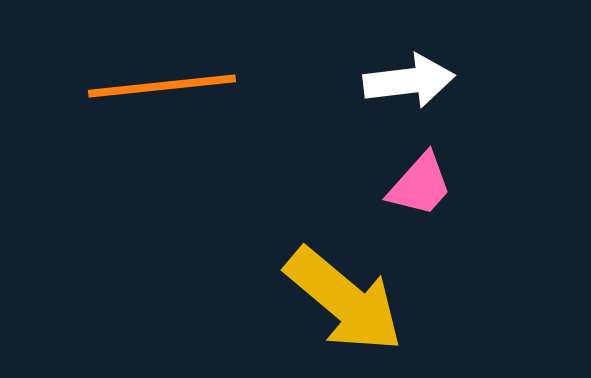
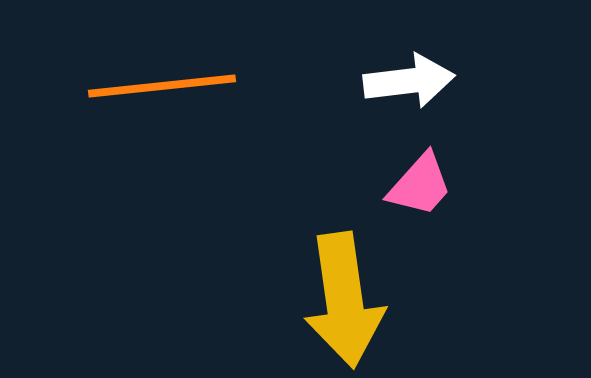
yellow arrow: rotated 42 degrees clockwise
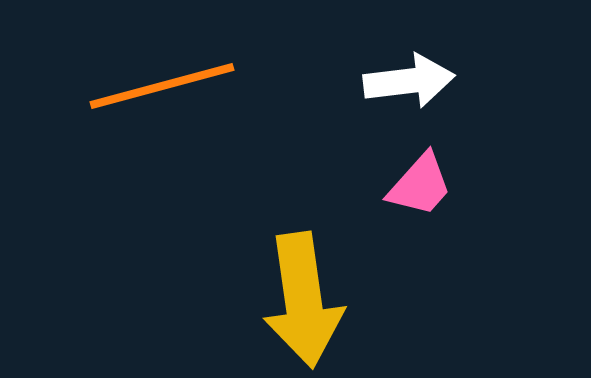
orange line: rotated 9 degrees counterclockwise
yellow arrow: moved 41 px left
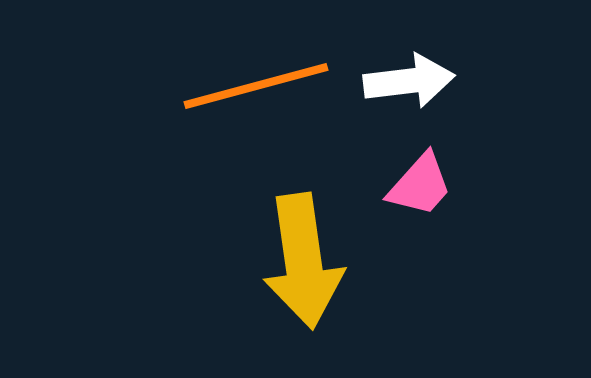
orange line: moved 94 px right
yellow arrow: moved 39 px up
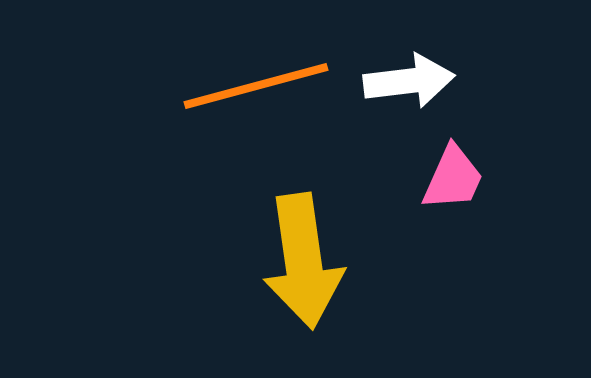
pink trapezoid: moved 33 px right, 7 px up; rotated 18 degrees counterclockwise
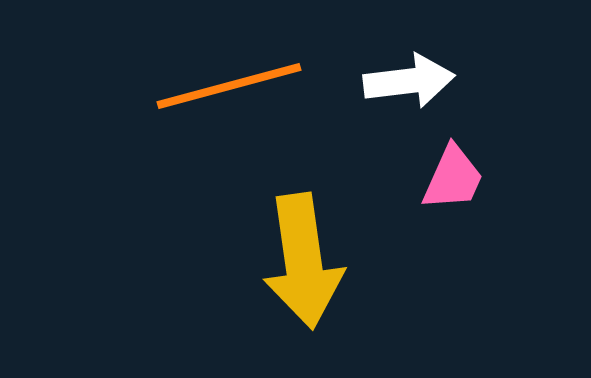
orange line: moved 27 px left
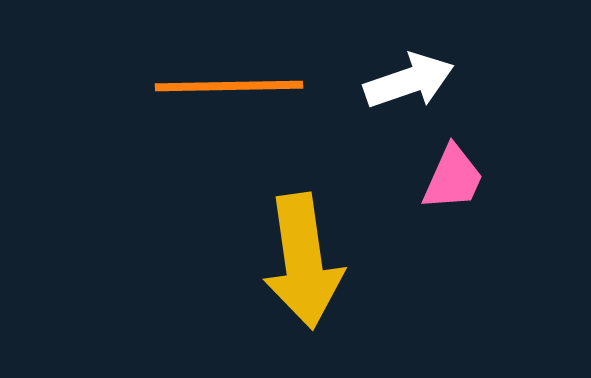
white arrow: rotated 12 degrees counterclockwise
orange line: rotated 14 degrees clockwise
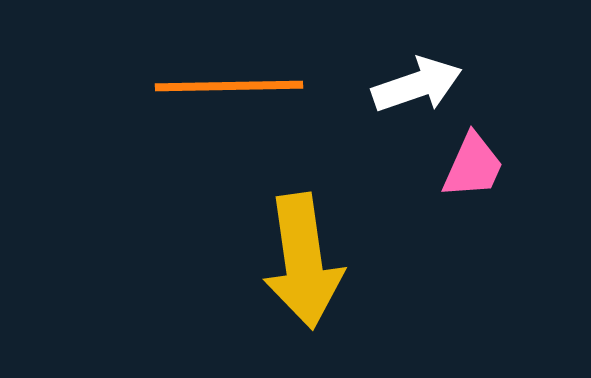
white arrow: moved 8 px right, 4 px down
pink trapezoid: moved 20 px right, 12 px up
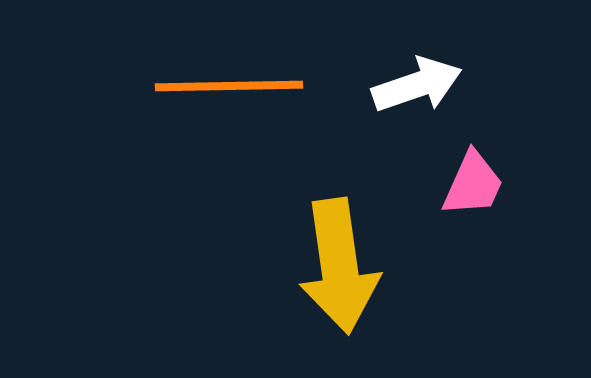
pink trapezoid: moved 18 px down
yellow arrow: moved 36 px right, 5 px down
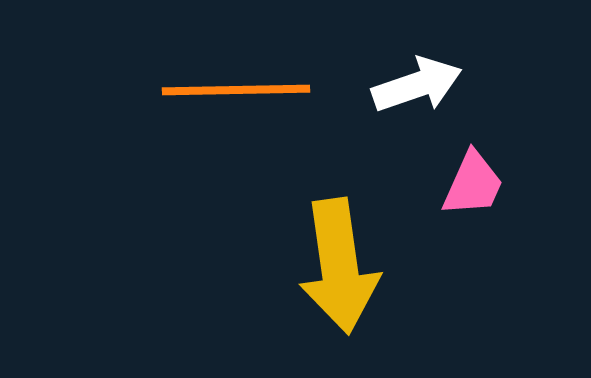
orange line: moved 7 px right, 4 px down
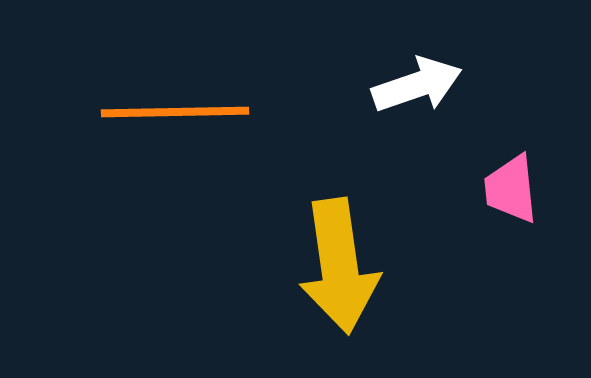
orange line: moved 61 px left, 22 px down
pink trapezoid: moved 38 px right, 5 px down; rotated 150 degrees clockwise
